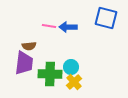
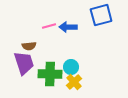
blue square: moved 5 px left, 3 px up; rotated 30 degrees counterclockwise
pink line: rotated 24 degrees counterclockwise
purple trapezoid: rotated 25 degrees counterclockwise
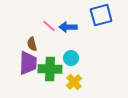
pink line: rotated 56 degrees clockwise
brown semicircle: moved 3 px right, 2 px up; rotated 80 degrees clockwise
purple trapezoid: moved 4 px right; rotated 20 degrees clockwise
cyan circle: moved 9 px up
green cross: moved 5 px up
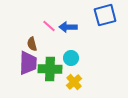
blue square: moved 4 px right
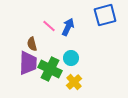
blue arrow: rotated 114 degrees clockwise
green cross: rotated 25 degrees clockwise
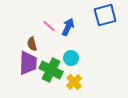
green cross: moved 1 px right, 1 px down
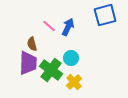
green cross: rotated 10 degrees clockwise
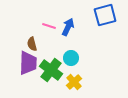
pink line: rotated 24 degrees counterclockwise
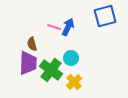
blue square: moved 1 px down
pink line: moved 5 px right, 1 px down
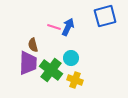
brown semicircle: moved 1 px right, 1 px down
yellow cross: moved 1 px right, 2 px up; rotated 28 degrees counterclockwise
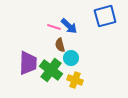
blue arrow: moved 1 px right, 1 px up; rotated 108 degrees clockwise
brown semicircle: moved 27 px right
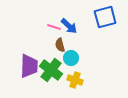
blue square: moved 1 px down
purple trapezoid: moved 1 px right, 3 px down
